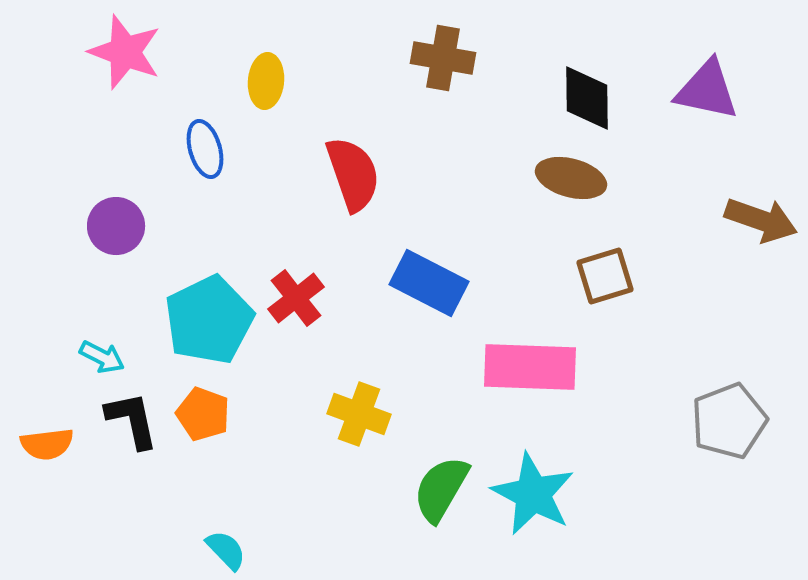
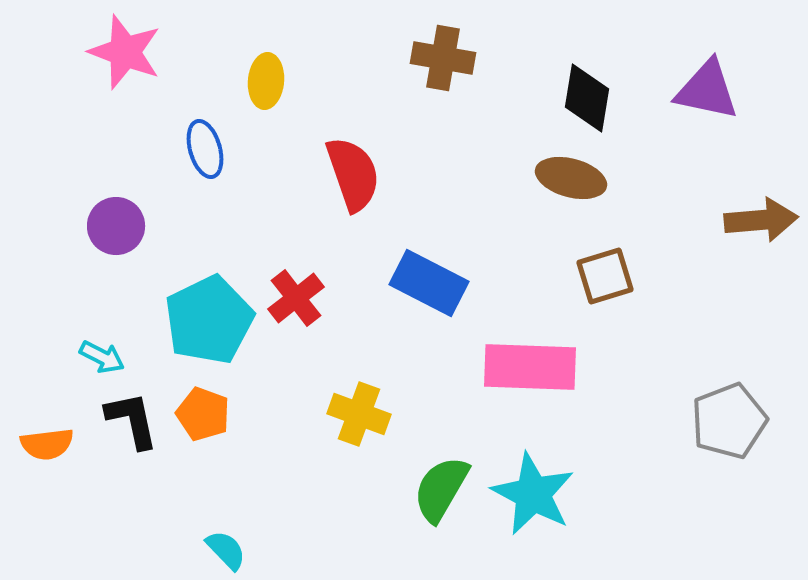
black diamond: rotated 10 degrees clockwise
brown arrow: rotated 24 degrees counterclockwise
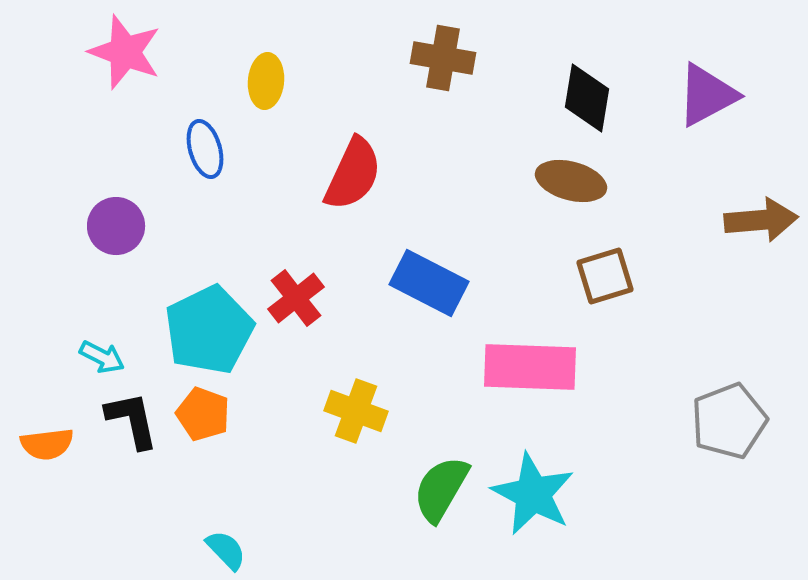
purple triangle: moved 5 px down; rotated 40 degrees counterclockwise
red semicircle: rotated 44 degrees clockwise
brown ellipse: moved 3 px down
cyan pentagon: moved 10 px down
yellow cross: moved 3 px left, 3 px up
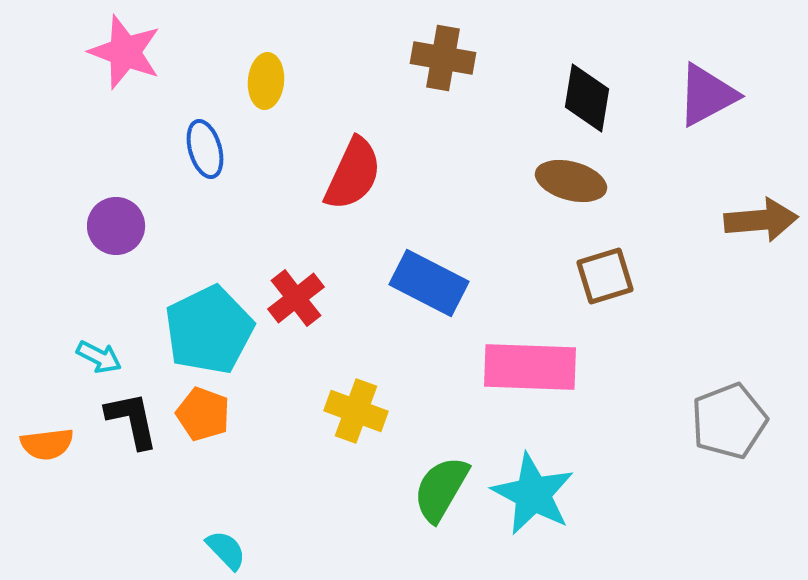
cyan arrow: moved 3 px left
